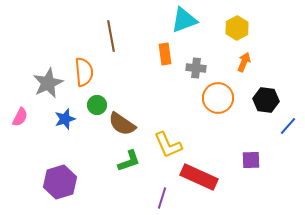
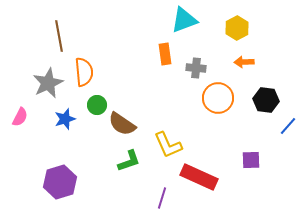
brown line: moved 52 px left
orange arrow: rotated 114 degrees counterclockwise
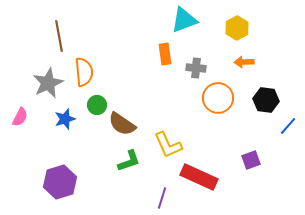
purple square: rotated 18 degrees counterclockwise
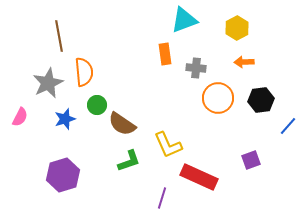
black hexagon: moved 5 px left; rotated 15 degrees counterclockwise
purple hexagon: moved 3 px right, 7 px up
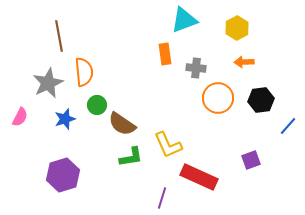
green L-shape: moved 2 px right, 4 px up; rotated 10 degrees clockwise
